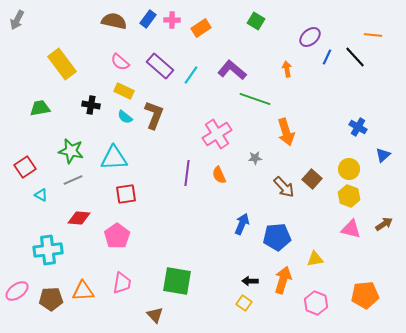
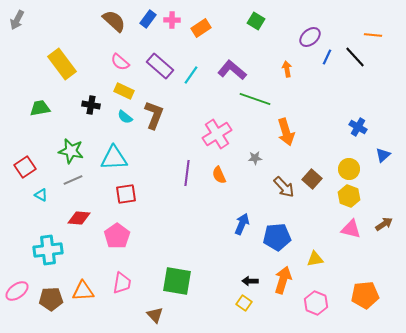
brown semicircle at (114, 21): rotated 30 degrees clockwise
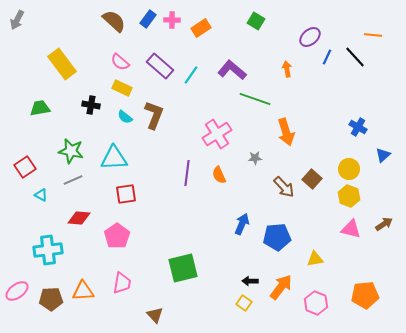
yellow rectangle at (124, 91): moved 2 px left, 3 px up
orange arrow at (283, 280): moved 2 px left, 7 px down; rotated 20 degrees clockwise
green square at (177, 281): moved 6 px right, 13 px up; rotated 24 degrees counterclockwise
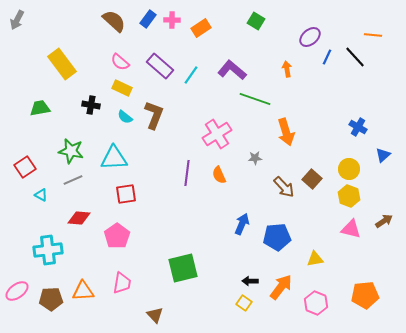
brown arrow at (384, 224): moved 3 px up
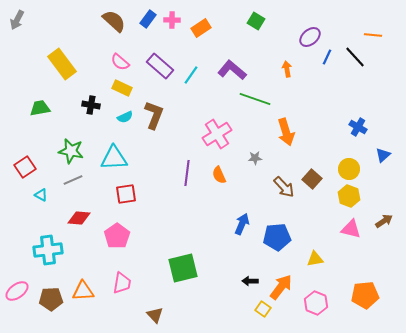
cyan semicircle at (125, 117): rotated 63 degrees counterclockwise
yellow square at (244, 303): moved 19 px right, 6 px down
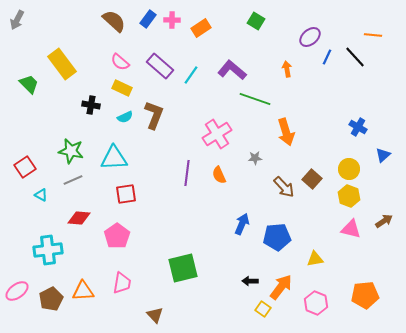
green trapezoid at (40, 108): moved 11 px left, 24 px up; rotated 55 degrees clockwise
brown pentagon at (51, 299): rotated 25 degrees counterclockwise
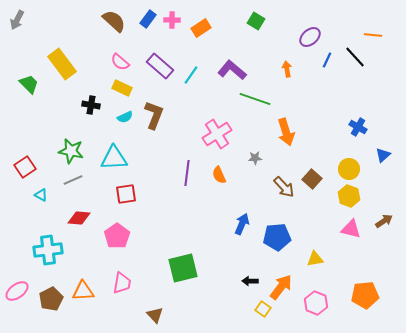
blue line at (327, 57): moved 3 px down
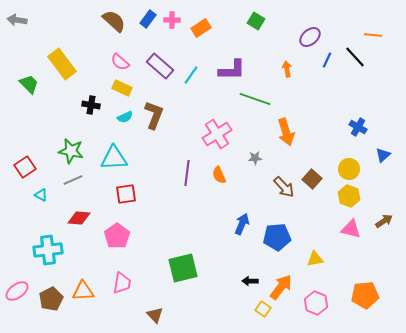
gray arrow at (17, 20): rotated 72 degrees clockwise
purple L-shape at (232, 70): rotated 140 degrees clockwise
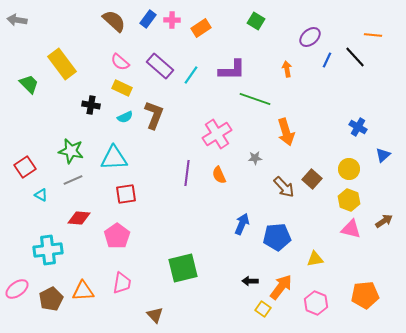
yellow hexagon at (349, 196): moved 4 px down
pink ellipse at (17, 291): moved 2 px up
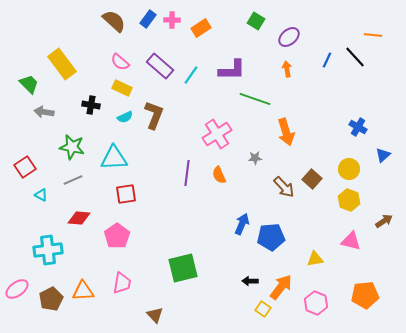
gray arrow at (17, 20): moved 27 px right, 92 px down
purple ellipse at (310, 37): moved 21 px left
green star at (71, 151): moved 1 px right, 4 px up
pink triangle at (351, 229): moved 12 px down
blue pentagon at (277, 237): moved 6 px left
